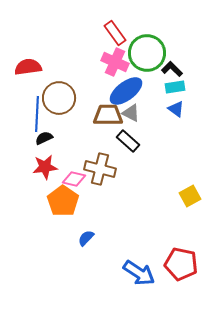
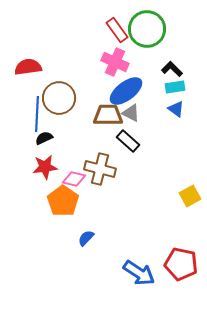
red rectangle: moved 2 px right, 3 px up
green circle: moved 24 px up
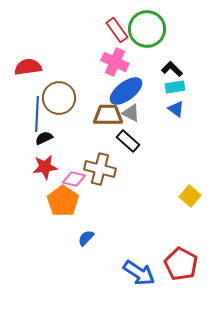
yellow square: rotated 20 degrees counterclockwise
red pentagon: rotated 16 degrees clockwise
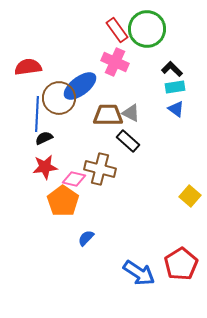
blue ellipse: moved 46 px left, 5 px up
red pentagon: rotated 12 degrees clockwise
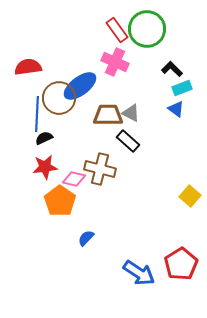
cyan rectangle: moved 7 px right, 1 px down; rotated 12 degrees counterclockwise
orange pentagon: moved 3 px left
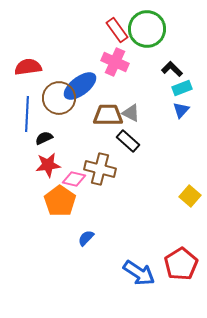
blue triangle: moved 5 px right, 1 px down; rotated 36 degrees clockwise
blue line: moved 10 px left
red star: moved 3 px right, 2 px up
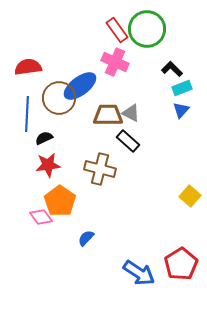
pink diamond: moved 33 px left, 38 px down; rotated 40 degrees clockwise
